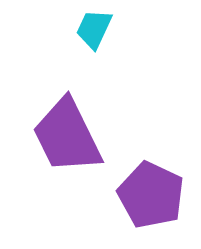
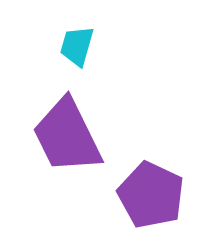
cyan trapezoid: moved 17 px left, 17 px down; rotated 9 degrees counterclockwise
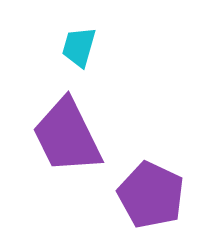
cyan trapezoid: moved 2 px right, 1 px down
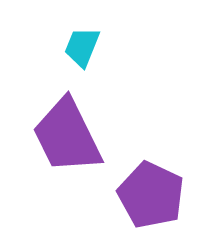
cyan trapezoid: moved 3 px right; rotated 6 degrees clockwise
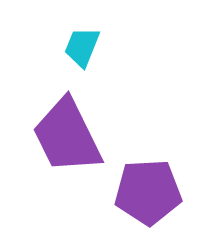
purple pentagon: moved 3 px left, 3 px up; rotated 28 degrees counterclockwise
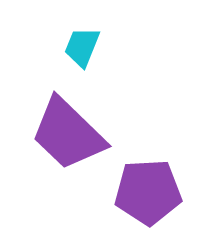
purple trapezoid: moved 1 px right, 2 px up; rotated 20 degrees counterclockwise
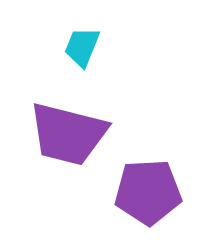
purple trapezoid: rotated 30 degrees counterclockwise
